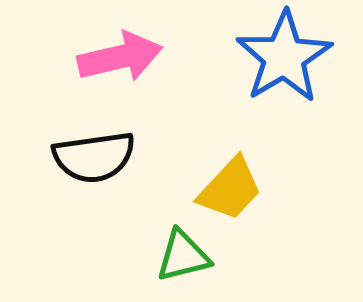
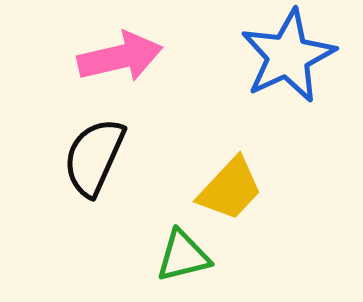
blue star: moved 4 px right, 1 px up; rotated 6 degrees clockwise
black semicircle: rotated 122 degrees clockwise
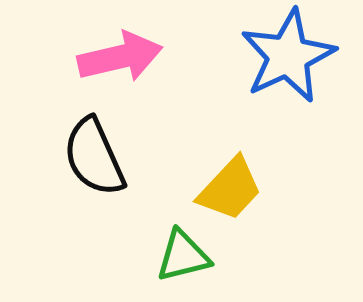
black semicircle: rotated 48 degrees counterclockwise
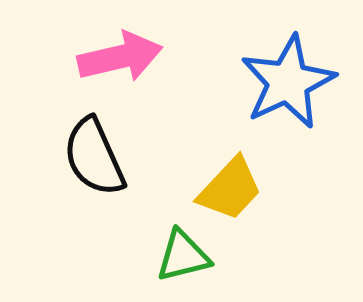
blue star: moved 26 px down
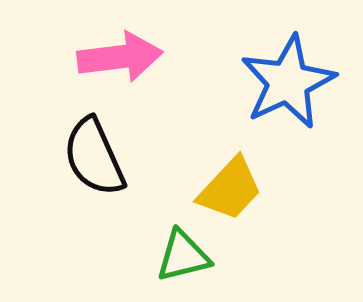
pink arrow: rotated 6 degrees clockwise
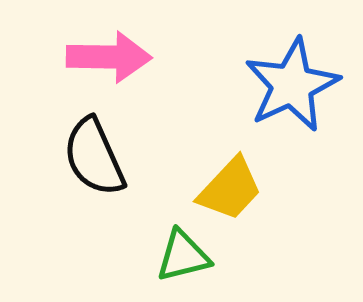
pink arrow: moved 11 px left; rotated 8 degrees clockwise
blue star: moved 4 px right, 3 px down
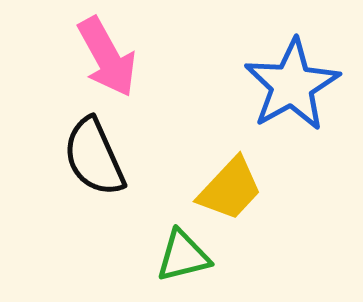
pink arrow: moved 2 px left; rotated 60 degrees clockwise
blue star: rotated 4 degrees counterclockwise
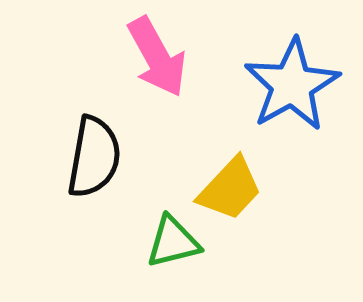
pink arrow: moved 50 px right
black semicircle: rotated 146 degrees counterclockwise
green triangle: moved 10 px left, 14 px up
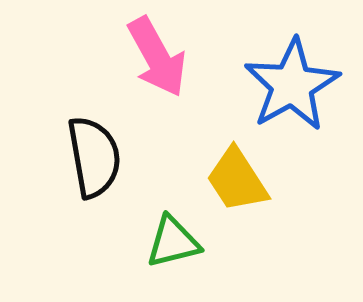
black semicircle: rotated 20 degrees counterclockwise
yellow trapezoid: moved 7 px right, 9 px up; rotated 104 degrees clockwise
